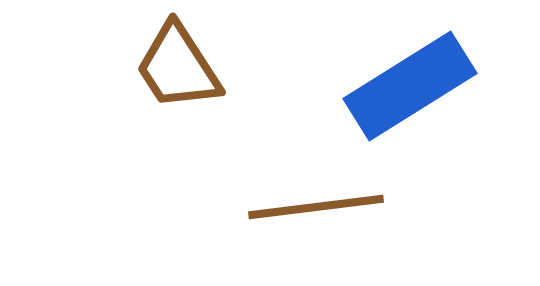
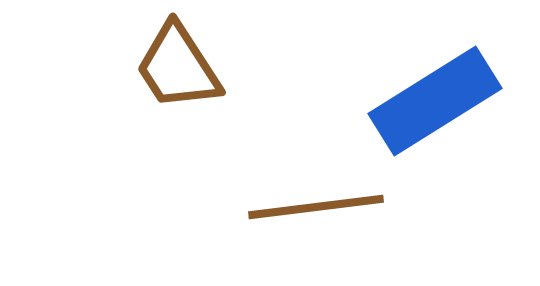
blue rectangle: moved 25 px right, 15 px down
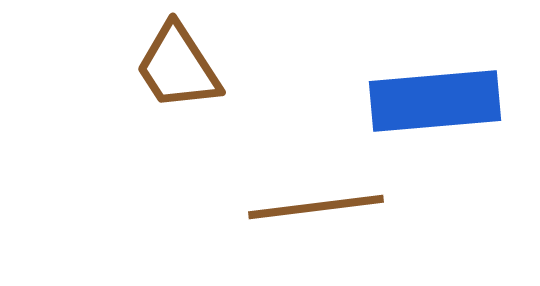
blue rectangle: rotated 27 degrees clockwise
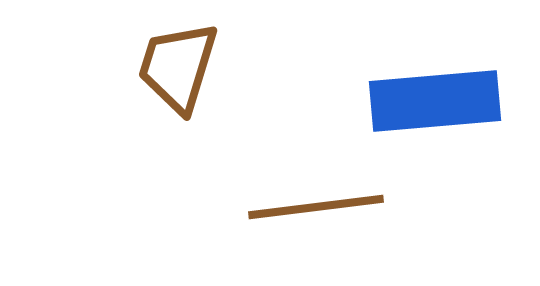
brown trapezoid: rotated 50 degrees clockwise
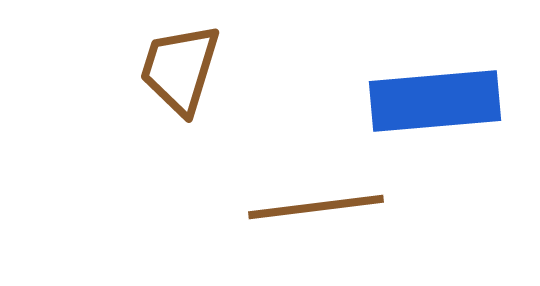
brown trapezoid: moved 2 px right, 2 px down
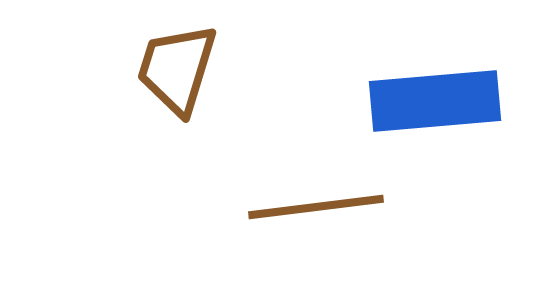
brown trapezoid: moved 3 px left
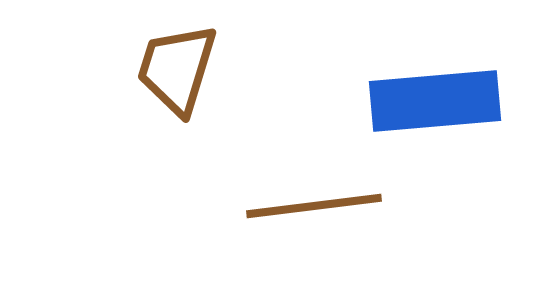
brown line: moved 2 px left, 1 px up
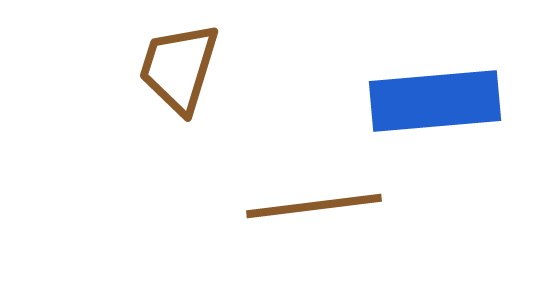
brown trapezoid: moved 2 px right, 1 px up
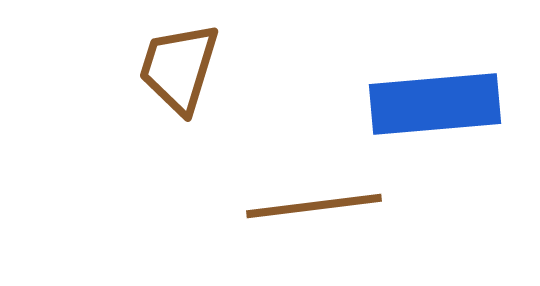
blue rectangle: moved 3 px down
